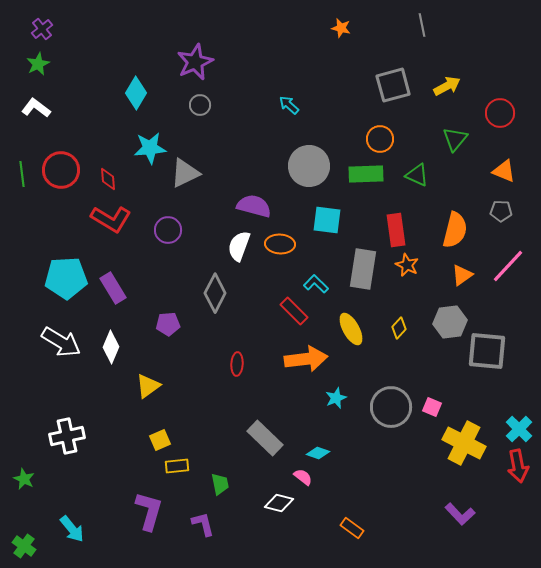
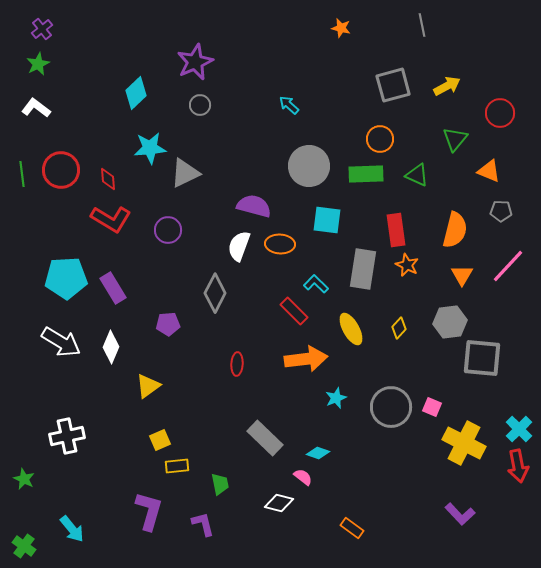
cyan diamond at (136, 93): rotated 16 degrees clockwise
orange triangle at (504, 171): moved 15 px left
orange triangle at (462, 275): rotated 25 degrees counterclockwise
gray square at (487, 351): moved 5 px left, 7 px down
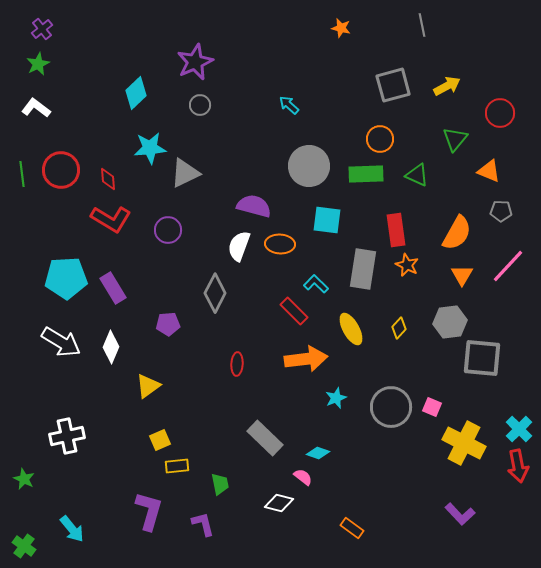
orange semicircle at (455, 230): moved 2 px right, 3 px down; rotated 15 degrees clockwise
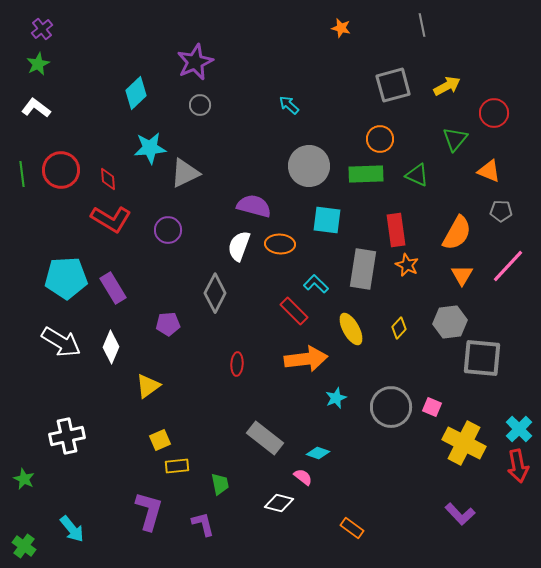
red circle at (500, 113): moved 6 px left
gray rectangle at (265, 438): rotated 6 degrees counterclockwise
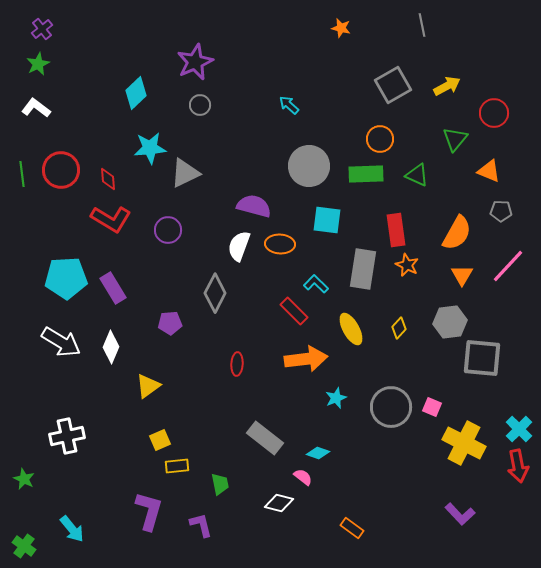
gray square at (393, 85): rotated 15 degrees counterclockwise
purple pentagon at (168, 324): moved 2 px right, 1 px up
purple L-shape at (203, 524): moved 2 px left, 1 px down
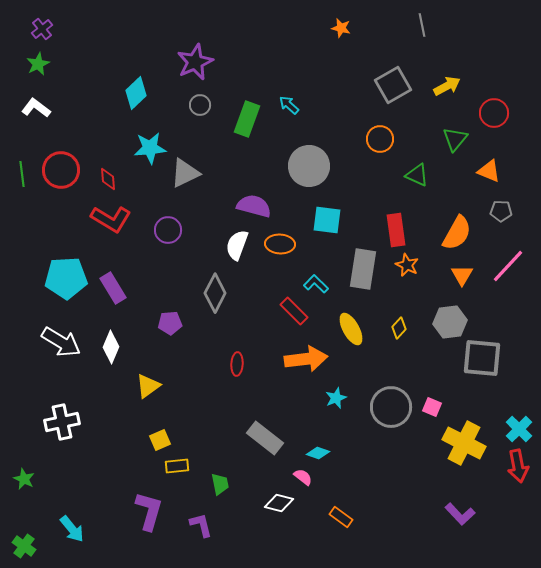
green rectangle at (366, 174): moved 119 px left, 55 px up; rotated 68 degrees counterclockwise
white semicircle at (239, 246): moved 2 px left, 1 px up
white cross at (67, 436): moved 5 px left, 14 px up
orange rectangle at (352, 528): moved 11 px left, 11 px up
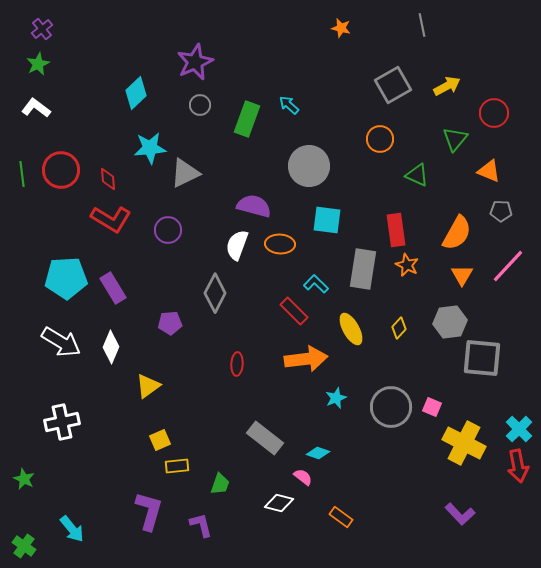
green trapezoid at (220, 484): rotated 30 degrees clockwise
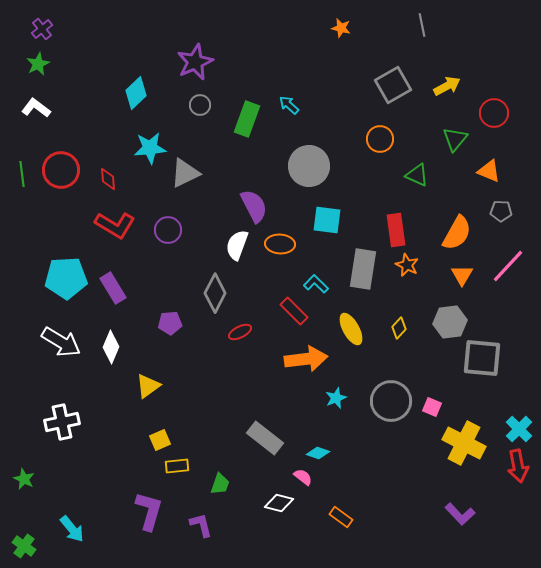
purple semicircle at (254, 206): rotated 48 degrees clockwise
red L-shape at (111, 219): moved 4 px right, 6 px down
red ellipse at (237, 364): moved 3 px right, 32 px up; rotated 60 degrees clockwise
gray circle at (391, 407): moved 6 px up
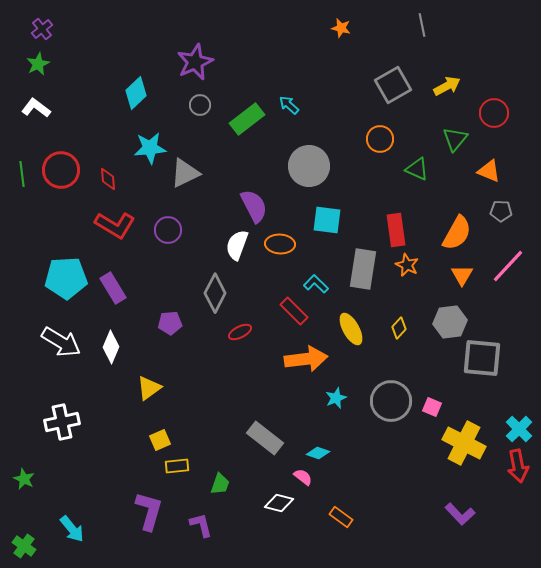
green rectangle at (247, 119): rotated 32 degrees clockwise
green triangle at (417, 175): moved 6 px up
yellow triangle at (148, 386): moved 1 px right, 2 px down
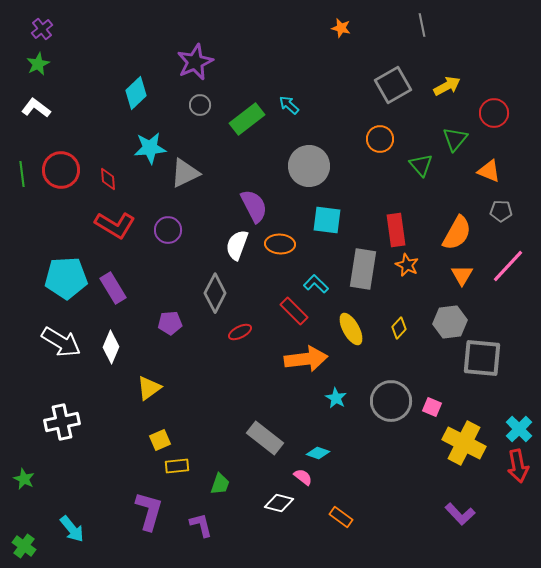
green triangle at (417, 169): moved 4 px right, 4 px up; rotated 25 degrees clockwise
cyan star at (336, 398): rotated 20 degrees counterclockwise
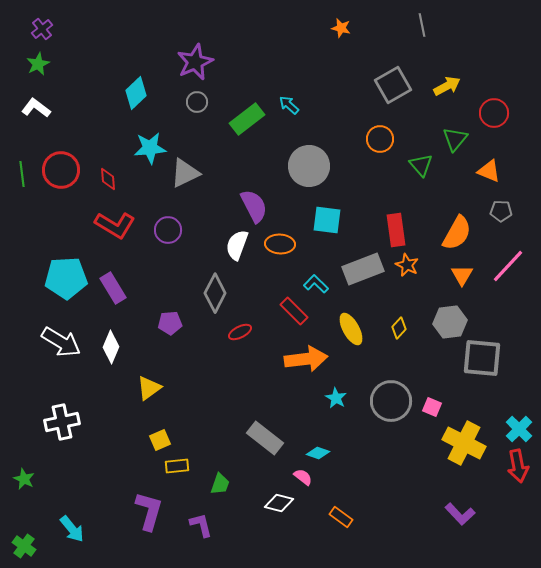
gray circle at (200, 105): moved 3 px left, 3 px up
gray rectangle at (363, 269): rotated 60 degrees clockwise
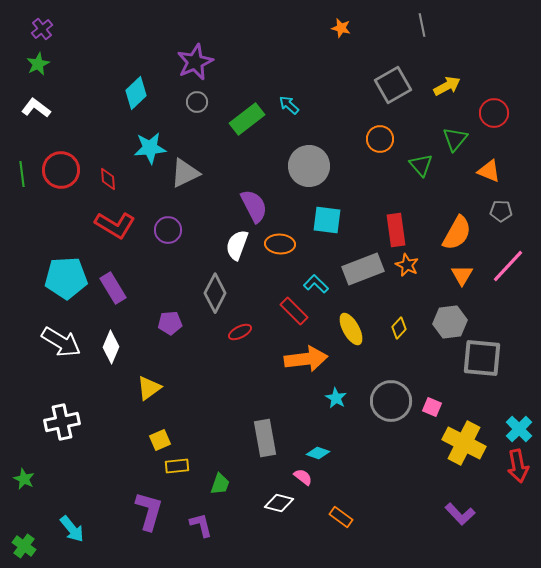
gray rectangle at (265, 438): rotated 42 degrees clockwise
